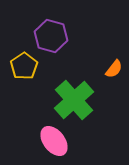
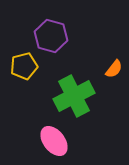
yellow pentagon: rotated 20 degrees clockwise
green cross: moved 4 px up; rotated 15 degrees clockwise
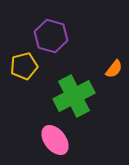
pink ellipse: moved 1 px right, 1 px up
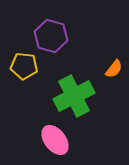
yellow pentagon: rotated 20 degrees clockwise
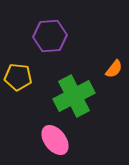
purple hexagon: moved 1 px left; rotated 20 degrees counterclockwise
yellow pentagon: moved 6 px left, 11 px down
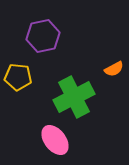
purple hexagon: moved 7 px left; rotated 8 degrees counterclockwise
orange semicircle: rotated 24 degrees clockwise
green cross: moved 1 px down
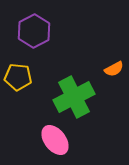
purple hexagon: moved 9 px left, 5 px up; rotated 16 degrees counterclockwise
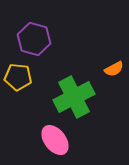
purple hexagon: moved 8 px down; rotated 16 degrees counterclockwise
